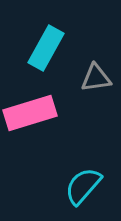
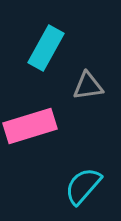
gray triangle: moved 8 px left, 8 px down
pink rectangle: moved 13 px down
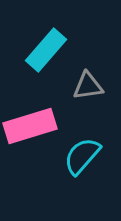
cyan rectangle: moved 2 px down; rotated 12 degrees clockwise
cyan semicircle: moved 1 px left, 30 px up
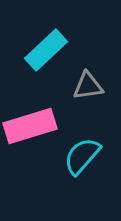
cyan rectangle: rotated 6 degrees clockwise
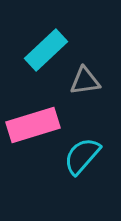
gray triangle: moved 3 px left, 5 px up
pink rectangle: moved 3 px right, 1 px up
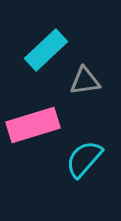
cyan semicircle: moved 2 px right, 3 px down
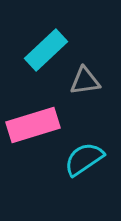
cyan semicircle: rotated 15 degrees clockwise
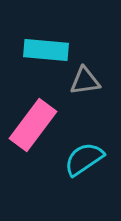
cyan rectangle: rotated 48 degrees clockwise
pink rectangle: rotated 36 degrees counterclockwise
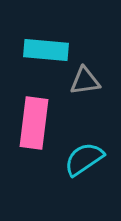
pink rectangle: moved 1 px right, 2 px up; rotated 30 degrees counterclockwise
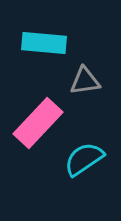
cyan rectangle: moved 2 px left, 7 px up
pink rectangle: moved 4 px right; rotated 36 degrees clockwise
